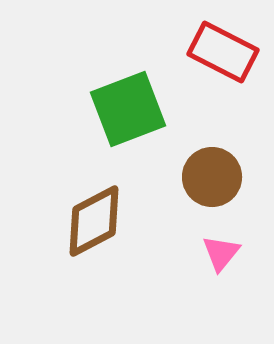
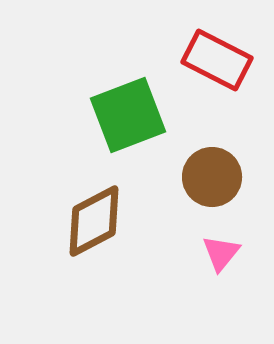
red rectangle: moved 6 px left, 8 px down
green square: moved 6 px down
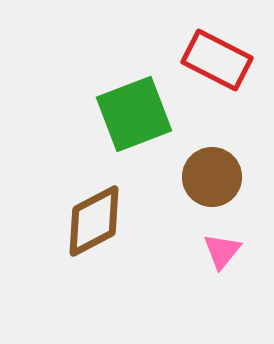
green square: moved 6 px right, 1 px up
pink triangle: moved 1 px right, 2 px up
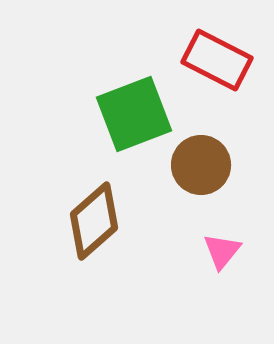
brown circle: moved 11 px left, 12 px up
brown diamond: rotated 14 degrees counterclockwise
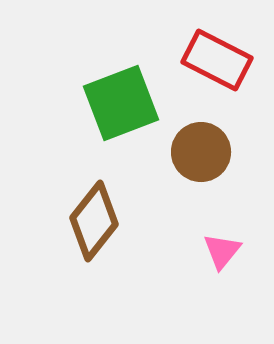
green square: moved 13 px left, 11 px up
brown circle: moved 13 px up
brown diamond: rotated 10 degrees counterclockwise
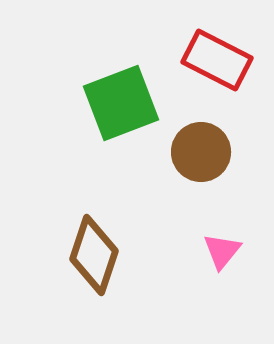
brown diamond: moved 34 px down; rotated 20 degrees counterclockwise
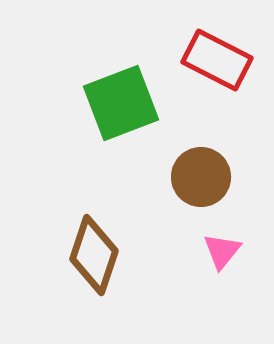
brown circle: moved 25 px down
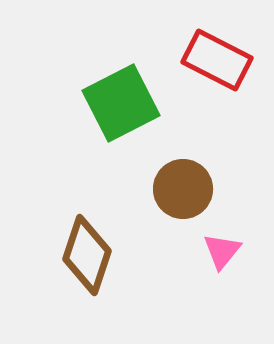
green square: rotated 6 degrees counterclockwise
brown circle: moved 18 px left, 12 px down
brown diamond: moved 7 px left
